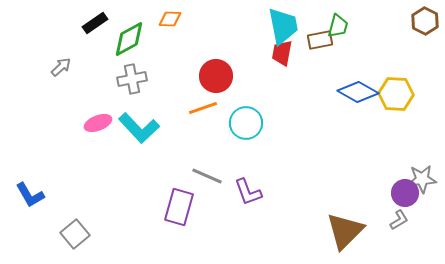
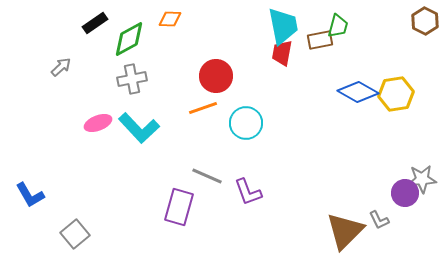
yellow hexagon: rotated 12 degrees counterclockwise
gray L-shape: moved 20 px left; rotated 95 degrees clockwise
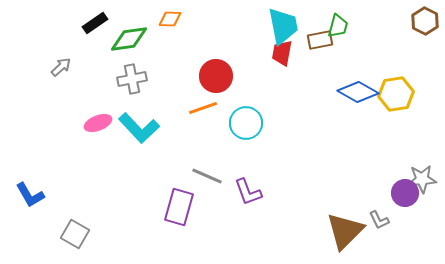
green diamond: rotated 21 degrees clockwise
gray square: rotated 20 degrees counterclockwise
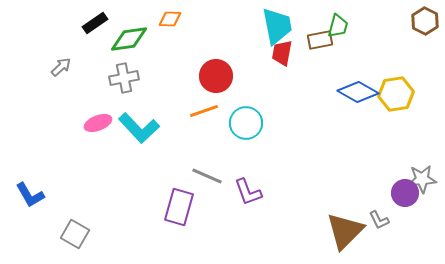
cyan trapezoid: moved 6 px left
gray cross: moved 8 px left, 1 px up
orange line: moved 1 px right, 3 px down
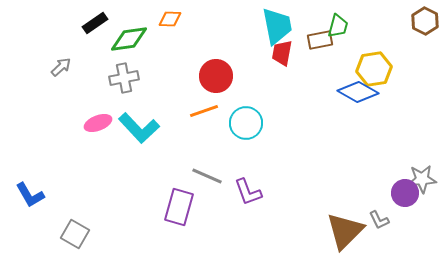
yellow hexagon: moved 22 px left, 25 px up
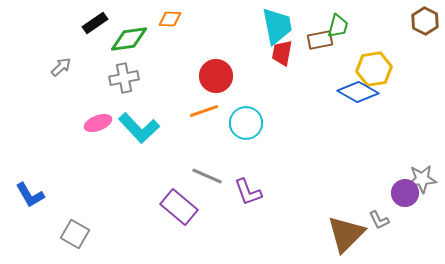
purple rectangle: rotated 66 degrees counterclockwise
brown triangle: moved 1 px right, 3 px down
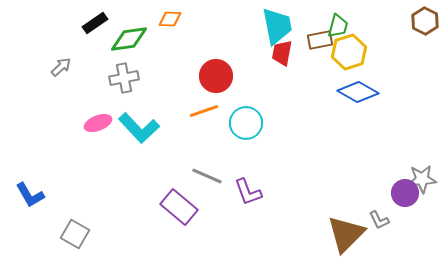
yellow hexagon: moved 25 px left, 17 px up; rotated 8 degrees counterclockwise
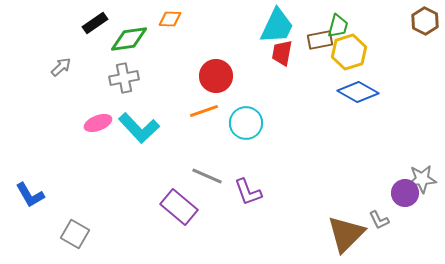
cyan trapezoid: rotated 36 degrees clockwise
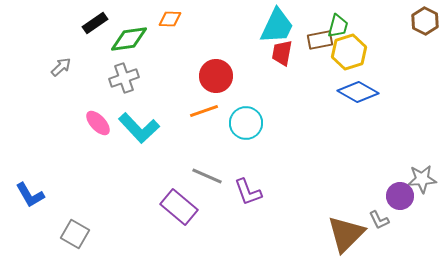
gray cross: rotated 8 degrees counterclockwise
pink ellipse: rotated 68 degrees clockwise
purple circle: moved 5 px left, 3 px down
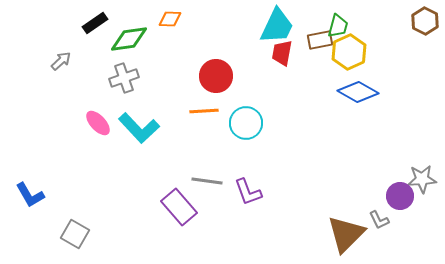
yellow hexagon: rotated 8 degrees counterclockwise
gray arrow: moved 6 px up
orange line: rotated 16 degrees clockwise
gray line: moved 5 px down; rotated 16 degrees counterclockwise
purple rectangle: rotated 9 degrees clockwise
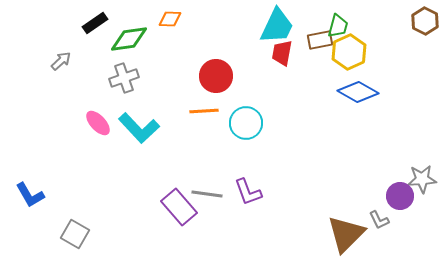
gray line: moved 13 px down
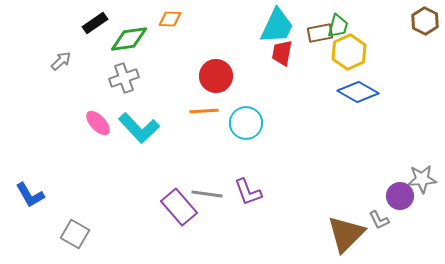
brown rectangle: moved 7 px up
